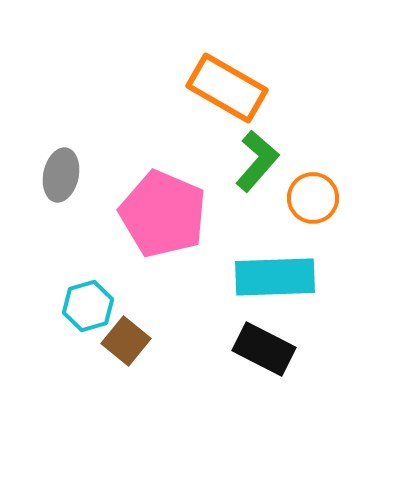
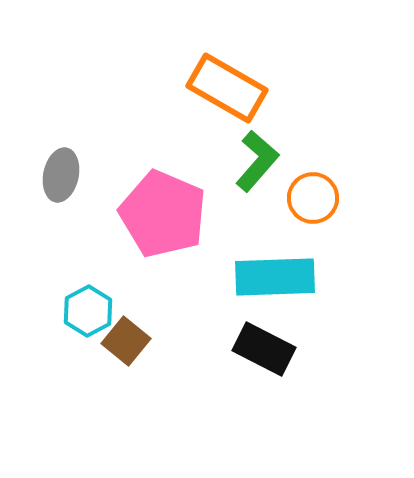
cyan hexagon: moved 5 px down; rotated 12 degrees counterclockwise
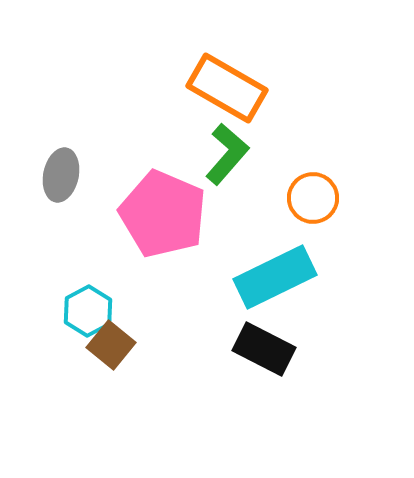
green L-shape: moved 30 px left, 7 px up
cyan rectangle: rotated 24 degrees counterclockwise
brown square: moved 15 px left, 4 px down
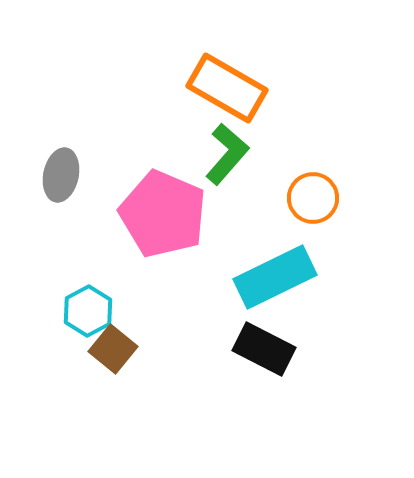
brown square: moved 2 px right, 4 px down
